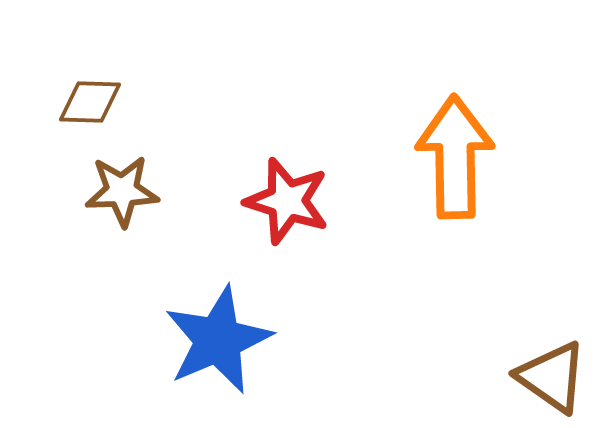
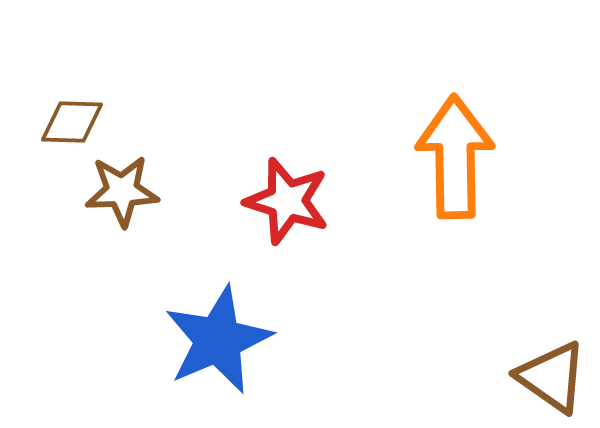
brown diamond: moved 18 px left, 20 px down
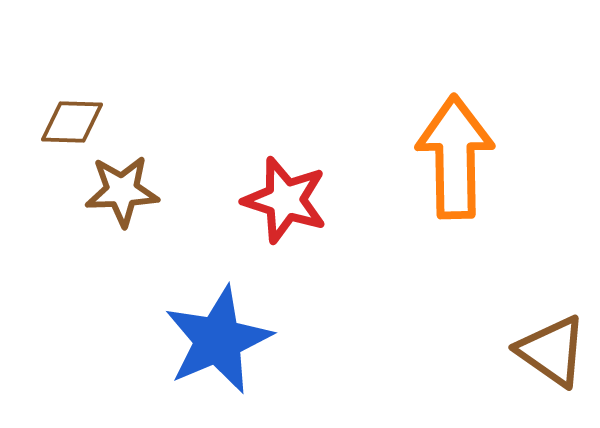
red star: moved 2 px left, 1 px up
brown triangle: moved 26 px up
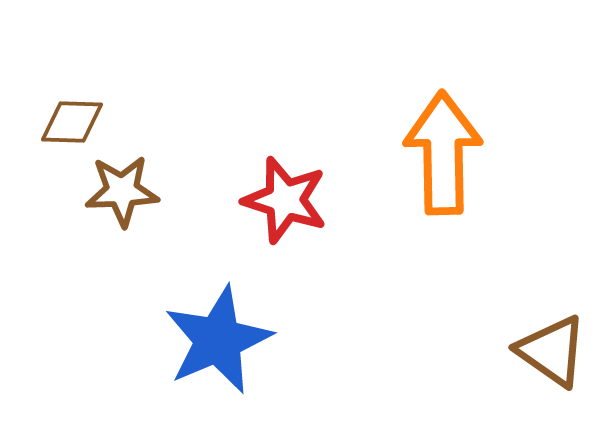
orange arrow: moved 12 px left, 4 px up
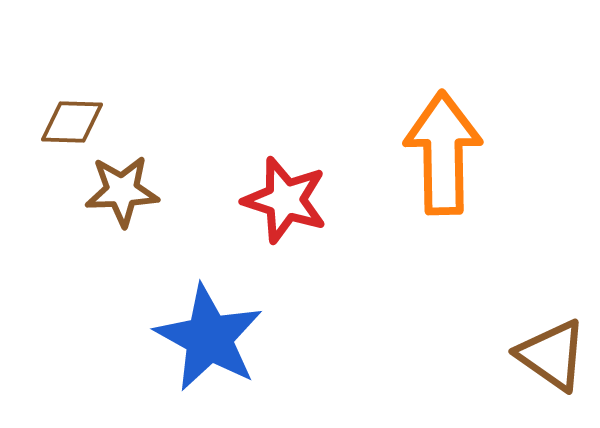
blue star: moved 9 px left, 2 px up; rotated 20 degrees counterclockwise
brown triangle: moved 4 px down
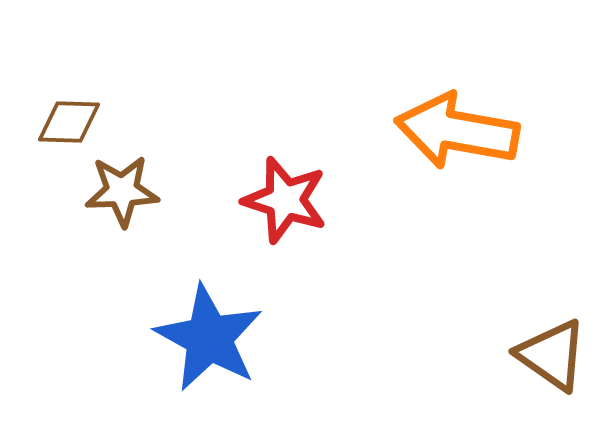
brown diamond: moved 3 px left
orange arrow: moved 14 px right, 22 px up; rotated 79 degrees counterclockwise
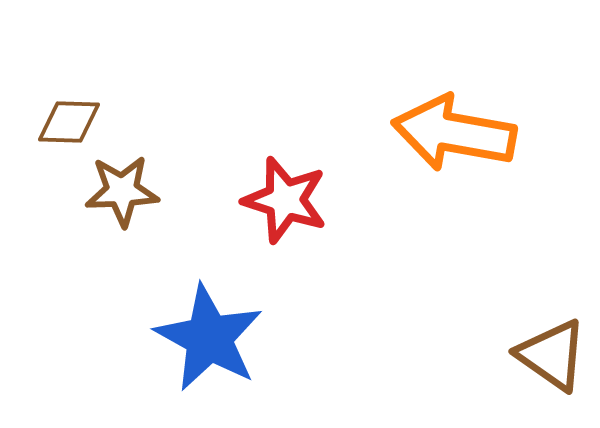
orange arrow: moved 3 px left, 2 px down
